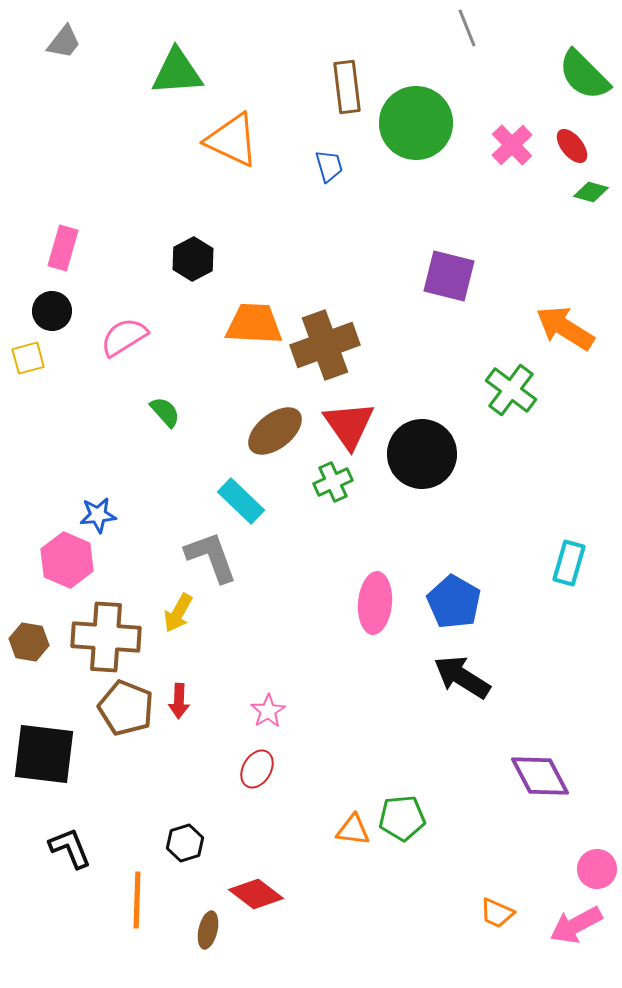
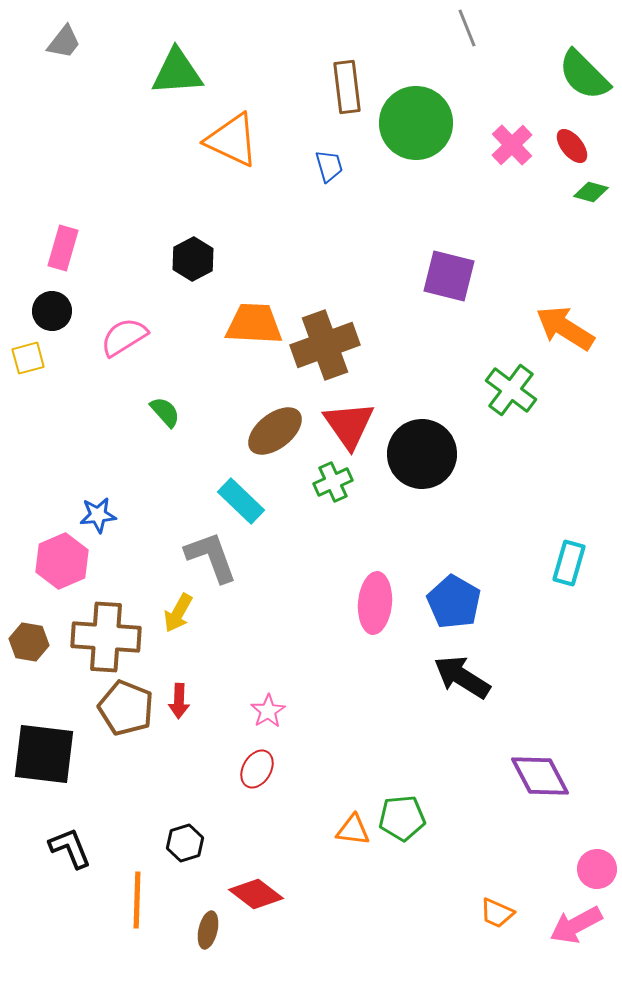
pink hexagon at (67, 560): moved 5 px left, 1 px down; rotated 14 degrees clockwise
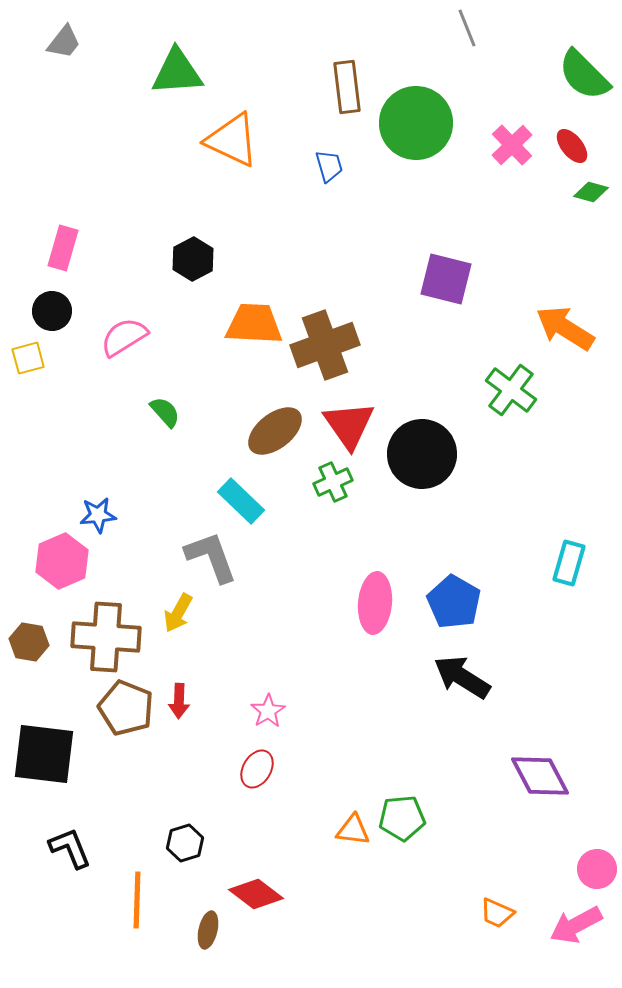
purple square at (449, 276): moved 3 px left, 3 px down
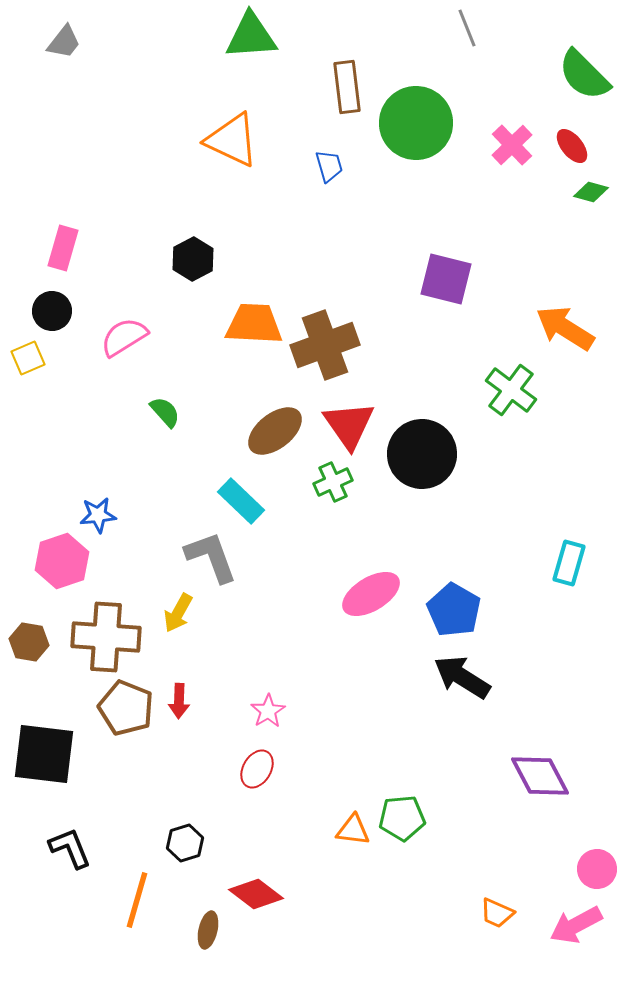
green triangle at (177, 72): moved 74 px right, 36 px up
yellow square at (28, 358): rotated 8 degrees counterclockwise
pink hexagon at (62, 561): rotated 4 degrees clockwise
blue pentagon at (454, 602): moved 8 px down
pink ellipse at (375, 603): moved 4 px left, 9 px up; rotated 54 degrees clockwise
orange line at (137, 900): rotated 14 degrees clockwise
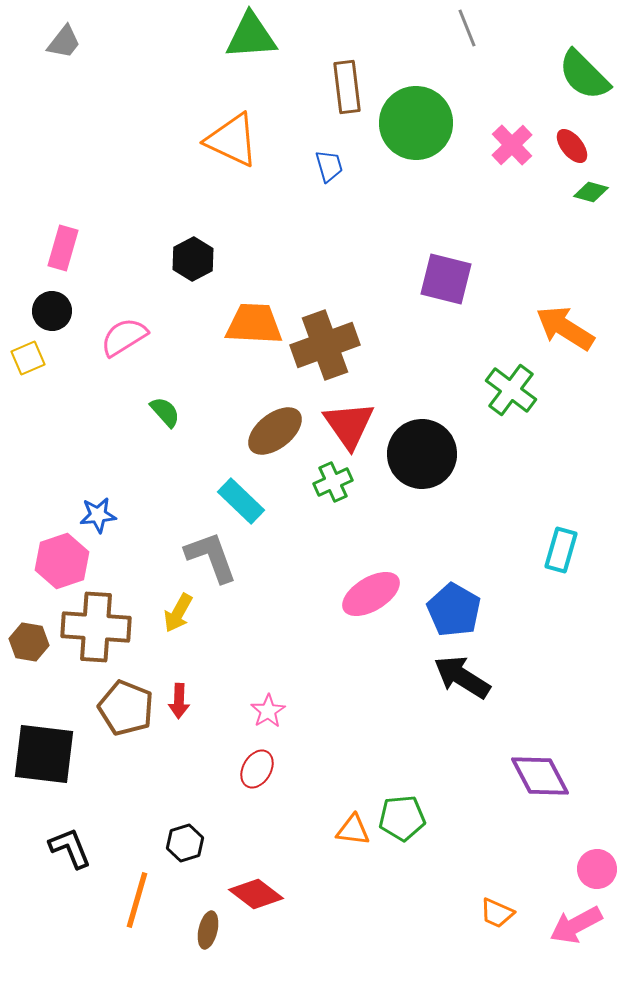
cyan rectangle at (569, 563): moved 8 px left, 13 px up
brown cross at (106, 637): moved 10 px left, 10 px up
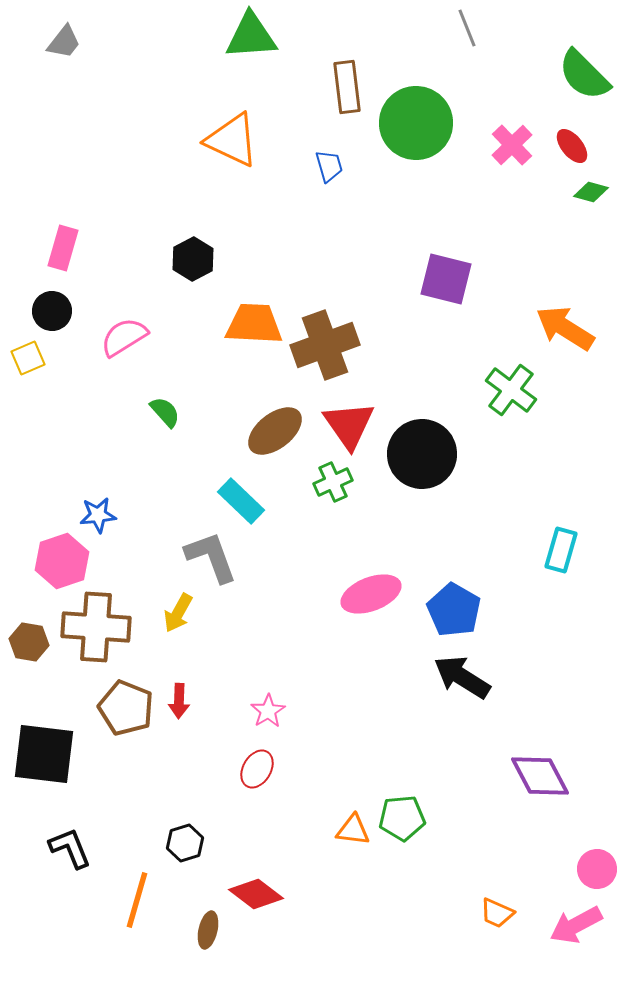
pink ellipse at (371, 594): rotated 10 degrees clockwise
